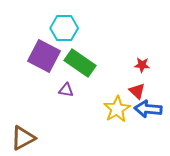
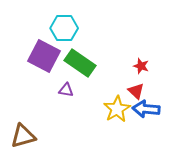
red star: moved 1 px left, 1 px down; rotated 14 degrees clockwise
red triangle: moved 1 px left
blue arrow: moved 2 px left
brown triangle: moved 2 px up; rotated 12 degrees clockwise
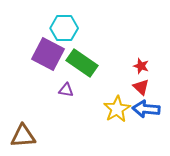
purple square: moved 4 px right, 2 px up
green rectangle: moved 2 px right
red triangle: moved 5 px right, 4 px up
brown triangle: rotated 12 degrees clockwise
